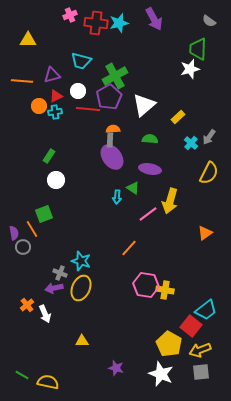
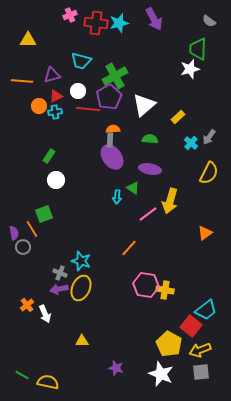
purple arrow at (54, 288): moved 5 px right, 1 px down
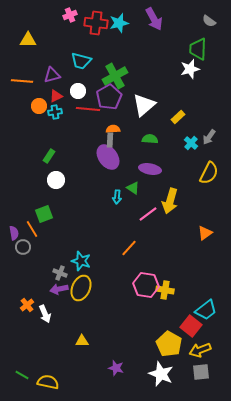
purple ellipse at (112, 157): moved 4 px left
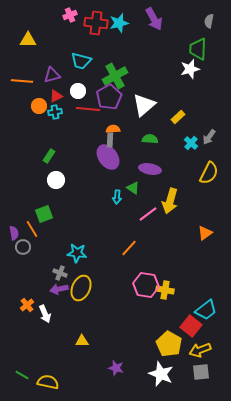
gray semicircle at (209, 21): rotated 64 degrees clockwise
cyan star at (81, 261): moved 4 px left, 8 px up; rotated 12 degrees counterclockwise
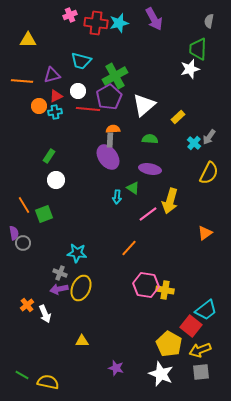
cyan cross at (191, 143): moved 3 px right
orange line at (32, 229): moved 8 px left, 24 px up
gray circle at (23, 247): moved 4 px up
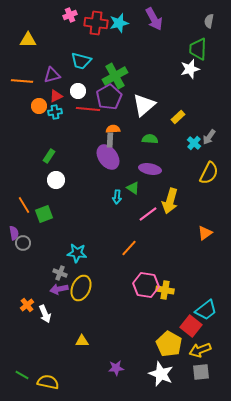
purple star at (116, 368): rotated 21 degrees counterclockwise
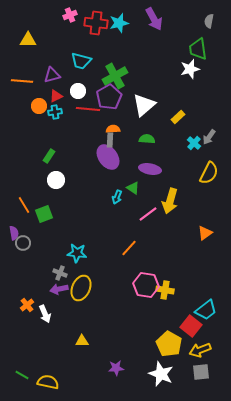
green trapezoid at (198, 49): rotated 10 degrees counterclockwise
green semicircle at (150, 139): moved 3 px left
cyan arrow at (117, 197): rotated 16 degrees clockwise
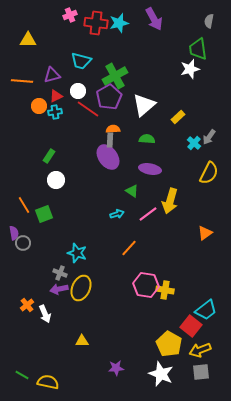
red line at (88, 109): rotated 30 degrees clockwise
green triangle at (133, 188): moved 1 px left, 3 px down
cyan arrow at (117, 197): moved 17 px down; rotated 128 degrees counterclockwise
cyan star at (77, 253): rotated 12 degrees clockwise
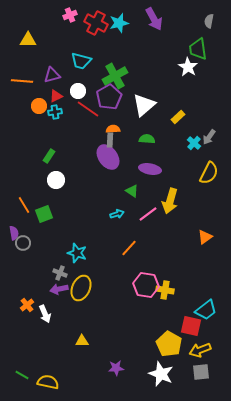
red cross at (96, 23): rotated 20 degrees clockwise
white star at (190, 69): moved 2 px left, 2 px up; rotated 24 degrees counterclockwise
orange triangle at (205, 233): moved 4 px down
red square at (191, 326): rotated 25 degrees counterclockwise
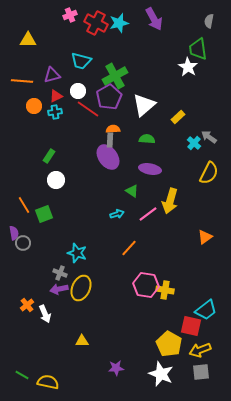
orange circle at (39, 106): moved 5 px left
gray arrow at (209, 137): rotated 91 degrees clockwise
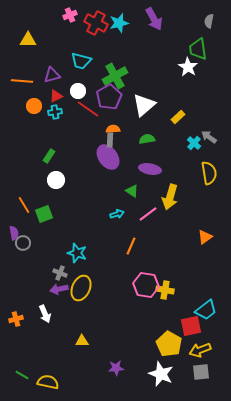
green semicircle at (147, 139): rotated 14 degrees counterclockwise
yellow semicircle at (209, 173): rotated 35 degrees counterclockwise
yellow arrow at (170, 201): moved 4 px up
orange line at (129, 248): moved 2 px right, 2 px up; rotated 18 degrees counterclockwise
orange cross at (27, 305): moved 11 px left, 14 px down; rotated 24 degrees clockwise
red square at (191, 326): rotated 25 degrees counterclockwise
